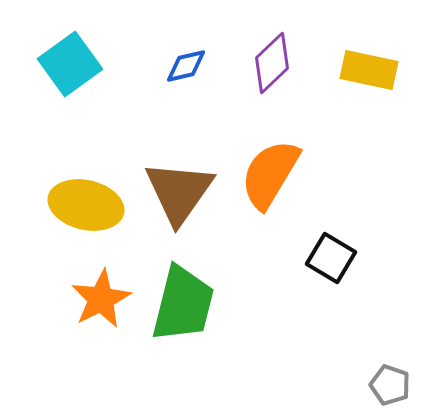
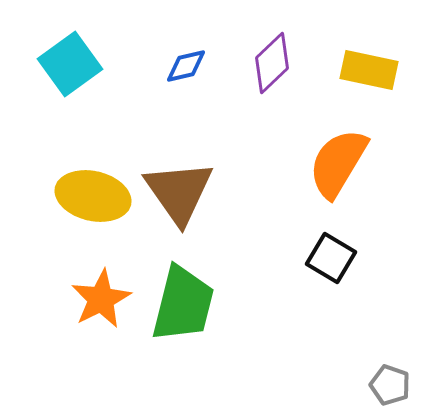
orange semicircle: moved 68 px right, 11 px up
brown triangle: rotated 10 degrees counterclockwise
yellow ellipse: moved 7 px right, 9 px up
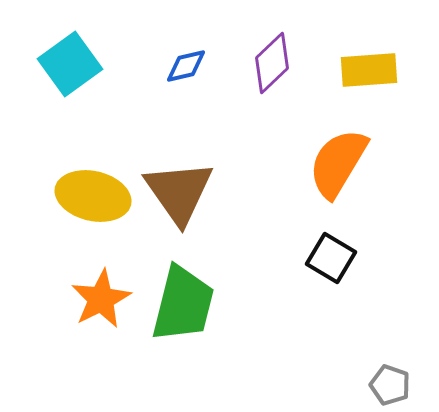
yellow rectangle: rotated 16 degrees counterclockwise
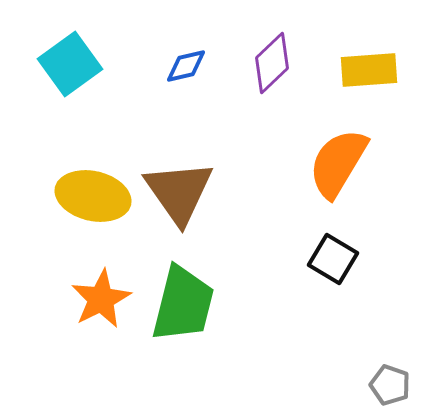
black square: moved 2 px right, 1 px down
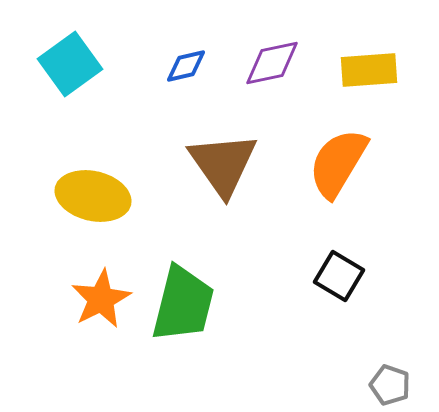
purple diamond: rotated 32 degrees clockwise
brown triangle: moved 44 px right, 28 px up
black square: moved 6 px right, 17 px down
